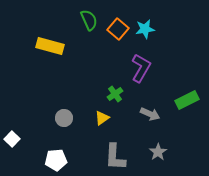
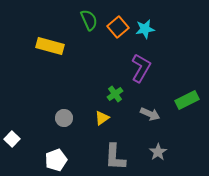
orange square: moved 2 px up; rotated 10 degrees clockwise
white pentagon: rotated 15 degrees counterclockwise
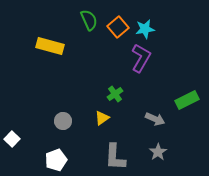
purple L-shape: moved 10 px up
gray arrow: moved 5 px right, 5 px down
gray circle: moved 1 px left, 3 px down
